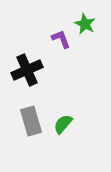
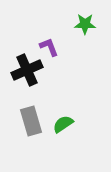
green star: rotated 25 degrees counterclockwise
purple L-shape: moved 12 px left, 8 px down
green semicircle: rotated 15 degrees clockwise
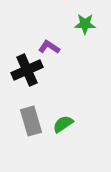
purple L-shape: rotated 35 degrees counterclockwise
